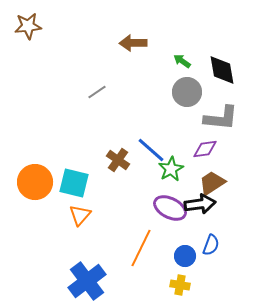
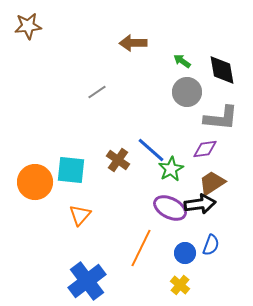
cyan square: moved 3 px left, 13 px up; rotated 8 degrees counterclockwise
blue circle: moved 3 px up
yellow cross: rotated 30 degrees clockwise
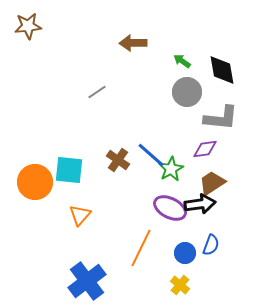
blue line: moved 5 px down
cyan square: moved 2 px left
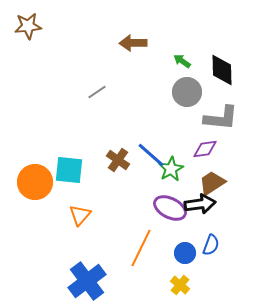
black diamond: rotated 8 degrees clockwise
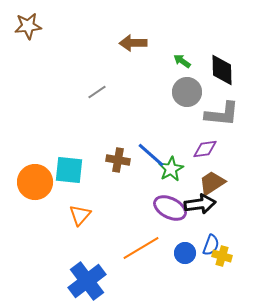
gray L-shape: moved 1 px right, 4 px up
brown cross: rotated 25 degrees counterclockwise
orange line: rotated 33 degrees clockwise
yellow cross: moved 42 px right, 29 px up; rotated 24 degrees counterclockwise
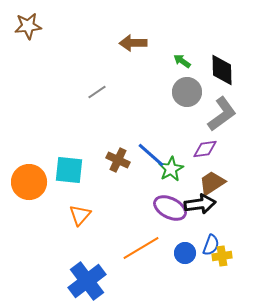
gray L-shape: rotated 42 degrees counterclockwise
brown cross: rotated 15 degrees clockwise
orange circle: moved 6 px left
yellow cross: rotated 24 degrees counterclockwise
